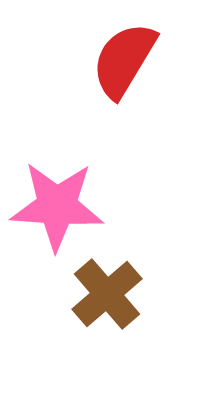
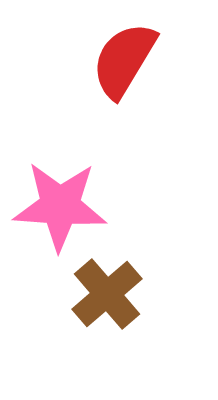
pink star: moved 3 px right
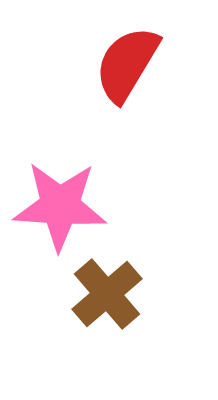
red semicircle: moved 3 px right, 4 px down
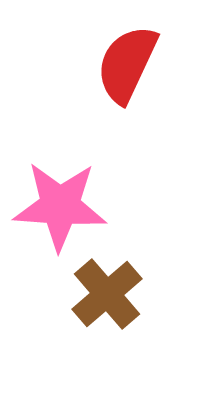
red semicircle: rotated 6 degrees counterclockwise
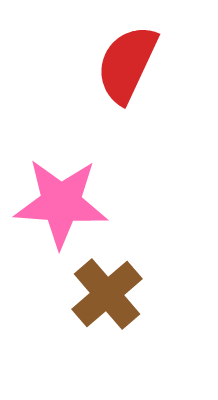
pink star: moved 1 px right, 3 px up
